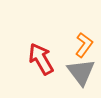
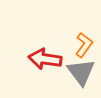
red arrow: moved 4 px right; rotated 52 degrees counterclockwise
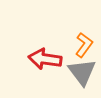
gray triangle: moved 1 px right
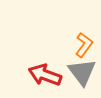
red arrow: moved 16 px down; rotated 12 degrees clockwise
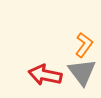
red arrow: rotated 8 degrees counterclockwise
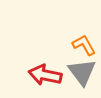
orange L-shape: rotated 65 degrees counterclockwise
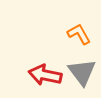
orange L-shape: moved 5 px left, 11 px up
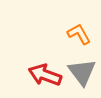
red arrow: rotated 8 degrees clockwise
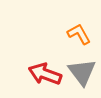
red arrow: moved 1 px up
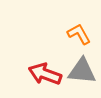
gray triangle: moved 1 px up; rotated 48 degrees counterclockwise
